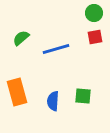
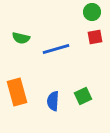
green circle: moved 2 px left, 1 px up
green semicircle: rotated 126 degrees counterclockwise
green square: rotated 30 degrees counterclockwise
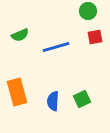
green circle: moved 4 px left, 1 px up
green semicircle: moved 1 px left, 3 px up; rotated 36 degrees counterclockwise
blue line: moved 2 px up
green square: moved 1 px left, 3 px down
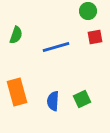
green semicircle: moved 4 px left; rotated 48 degrees counterclockwise
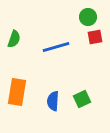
green circle: moved 6 px down
green semicircle: moved 2 px left, 4 px down
orange rectangle: rotated 24 degrees clockwise
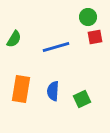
green semicircle: rotated 12 degrees clockwise
orange rectangle: moved 4 px right, 3 px up
blue semicircle: moved 10 px up
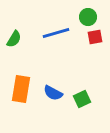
blue line: moved 14 px up
blue semicircle: moved 2 px down; rotated 66 degrees counterclockwise
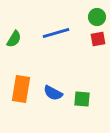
green circle: moved 9 px right
red square: moved 3 px right, 2 px down
green square: rotated 30 degrees clockwise
